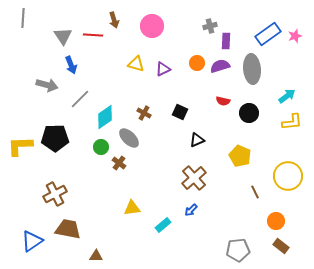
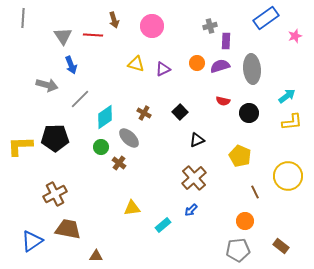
blue rectangle at (268, 34): moved 2 px left, 16 px up
black square at (180, 112): rotated 21 degrees clockwise
orange circle at (276, 221): moved 31 px left
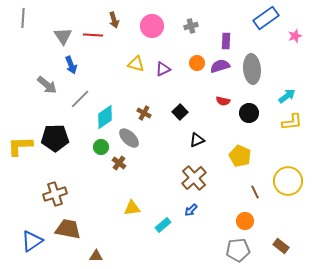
gray cross at (210, 26): moved 19 px left
gray arrow at (47, 85): rotated 25 degrees clockwise
yellow circle at (288, 176): moved 5 px down
brown cross at (55, 194): rotated 10 degrees clockwise
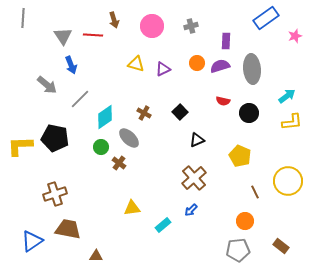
black pentagon at (55, 138): rotated 12 degrees clockwise
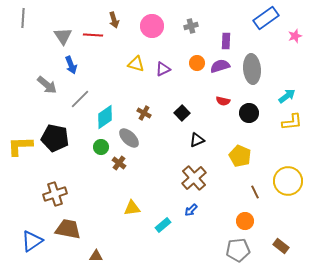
black square at (180, 112): moved 2 px right, 1 px down
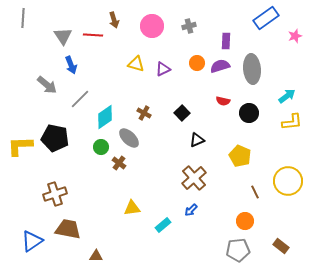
gray cross at (191, 26): moved 2 px left
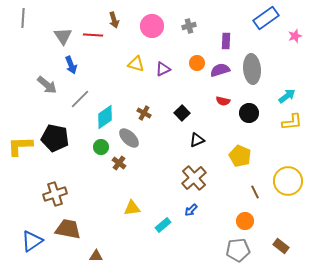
purple semicircle at (220, 66): moved 4 px down
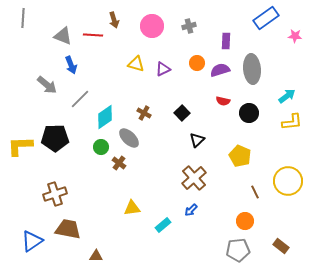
gray triangle at (63, 36): rotated 36 degrees counterclockwise
pink star at (295, 36): rotated 24 degrees clockwise
black pentagon at (55, 138): rotated 12 degrees counterclockwise
black triangle at (197, 140): rotated 21 degrees counterclockwise
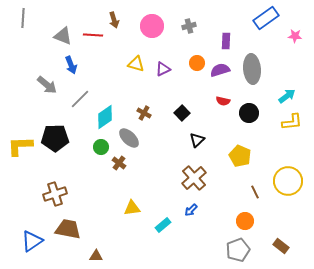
gray pentagon at (238, 250): rotated 15 degrees counterclockwise
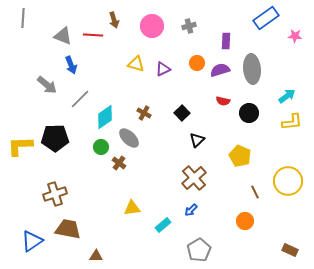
brown rectangle at (281, 246): moved 9 px right, 4 px down; rotated 14 degrees counterclockwise
gray pentagon at (238, 250): moved 39 px left; rotated 10 degrees counterclockwise
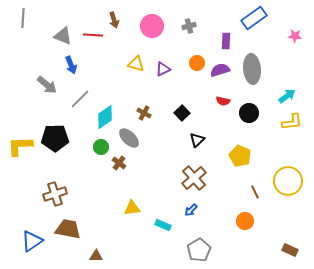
blue rectangle at (266, 18): moved 12 px left
cyan rectangle at (163, 225): rotated 63 degrees clockwise
